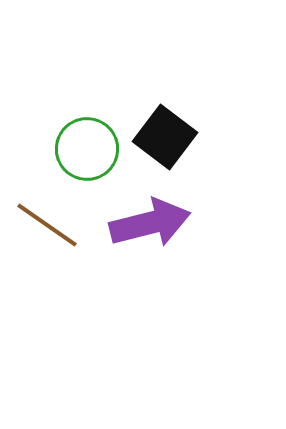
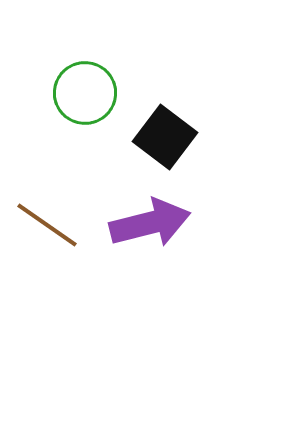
green circle: moved 2 px left, 56 px up
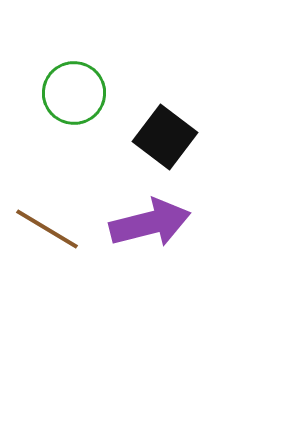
green circle: moved 11 px left
brown line: moved 4 px down; rotated 4 degrees counterclockwise
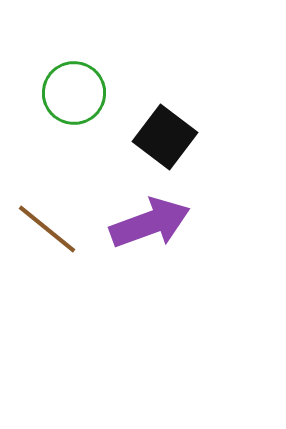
purple arrow: rotated 6 degrees counterclockwise
brown line: rotated 8 degrees clockwise
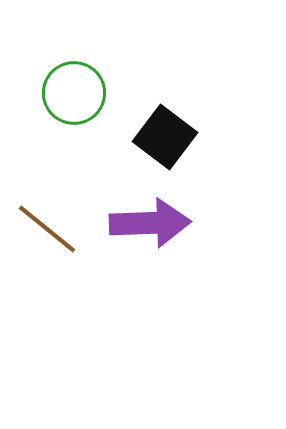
purple arrow: rotated 18 degrees clockwise
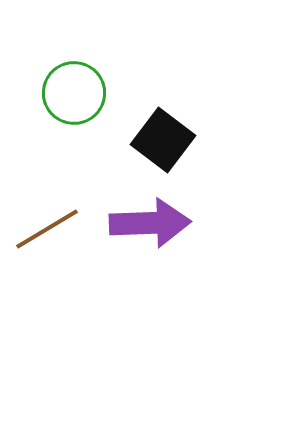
black square: moved 2 px left, 3 px down
brown line: rotated 70 degrees counterclockwise
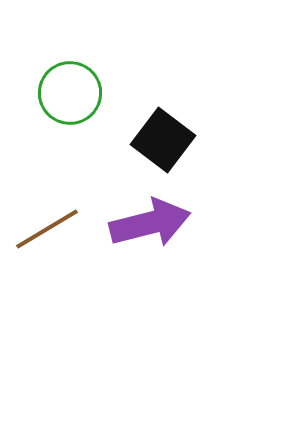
green circle: moved 4 px left
purple arrow: rotated 12 degrees counterclockwise
